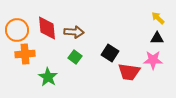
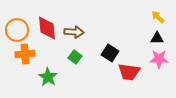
yellow arrow: moved 1 px up
pink star: moved 6 px right, 1 px up
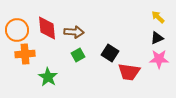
black triangle: rotated 24 degrees counterclockwise
green square: moved 3 px right, 2 px up; rotated 24 degrees clockwise
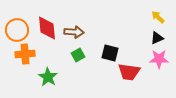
black square: rotated 18 degrees counterclockwise
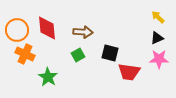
brown arrow: moved 9 px right
orange cross: rotated 30 degrees clockwise
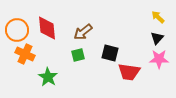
brown arrow: rotated 138 degrees clockwise
black triangle: rotated 24 degrees counterclockwise
green square: rotated 16 degrees clockwise
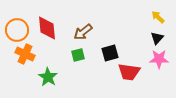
black square: rotated 30 degrees counterclockwise
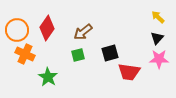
red diamond: rotated 40 degrees clockwise
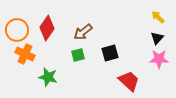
red trapezoid: moved 9 px down; rotated 145 degrees counterclockwise
green star: rotated 18 degrees counterclockwise
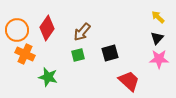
brown arrow: moved 1 px left; rotated 12 degrees counterclockwise
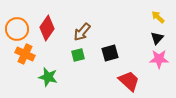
orange circle: moved 1 px up
